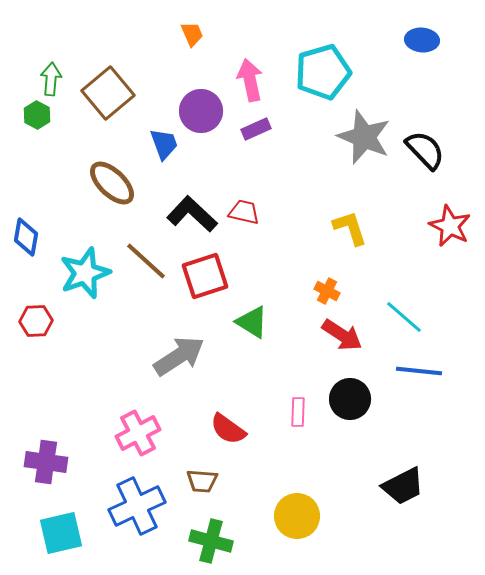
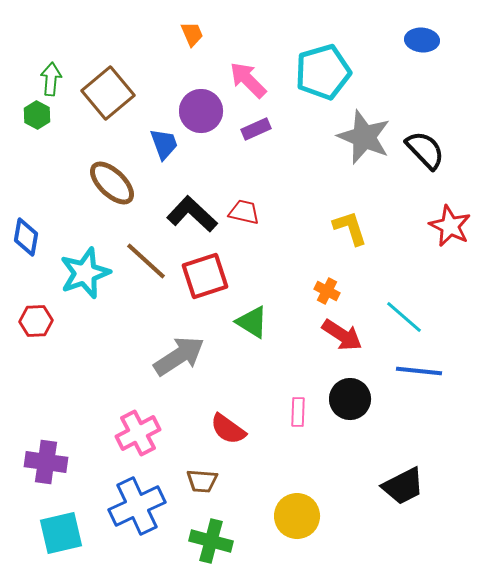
pink arrow: moved 2 px left; rotated 33 degrees counterclockwise
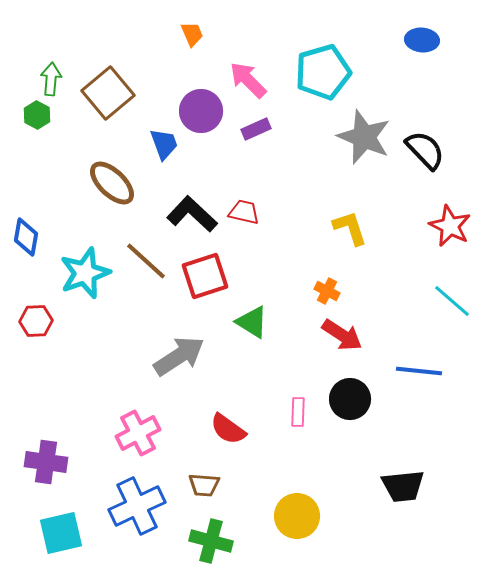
cyan line: moved 48 px right, 16 px up
brown trapezoid: moved 2 px right, 4 px down
black trapezoid: rotated 21 degrees clockwise
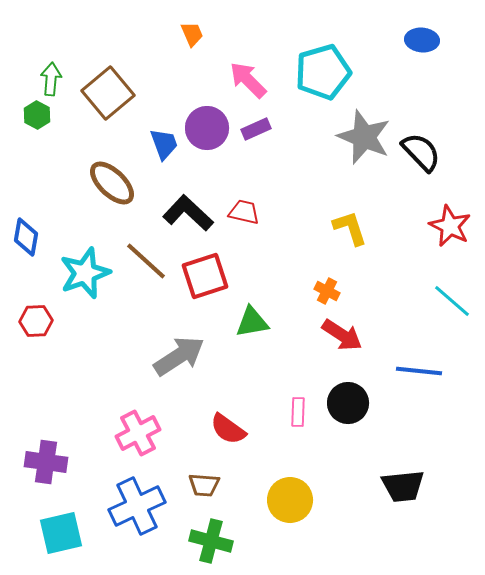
purple circle: moved 6 px right, 17 px down
black semicircle: moved 4 px left, 2 px down
black L-shape: moved 4 px left, 1 px up
green triangle: rotated 42 degrees counterclockwise
black circle: moved 2 px left, 4 px down
yellow circle: moved 7 px left, 16 px up
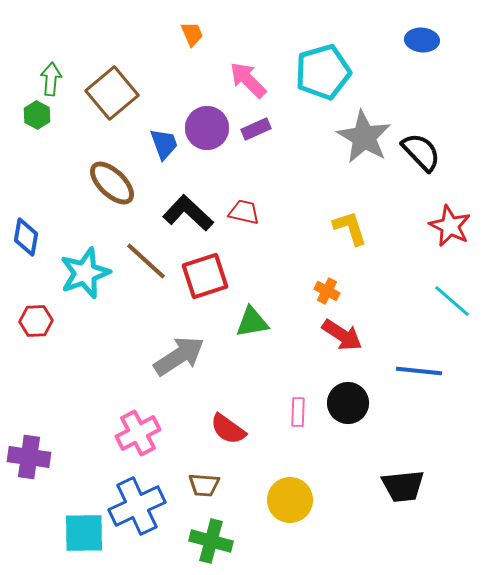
brown square: moved 4 px right
gray star: rotated 8 degrees clockwise
purple cross: moved 17 px left, 5 px up
cyan square: moved 23 px right; rotated 12 degrees clockwise
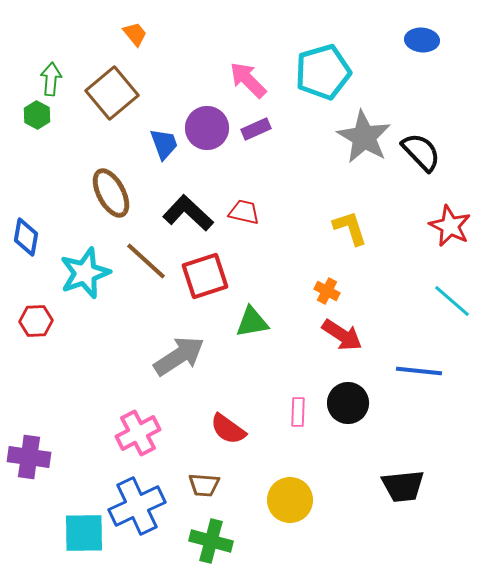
orange trapezoid: moved 57 px left; rotated 16 degrees counterclockwise
brown ellipse: moved 1 px left, 10 px down; rotated 18 degrees clockwise
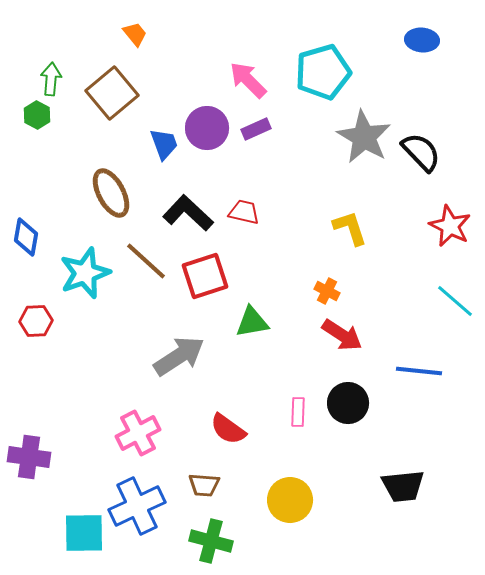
cyan line: moved 3 px right
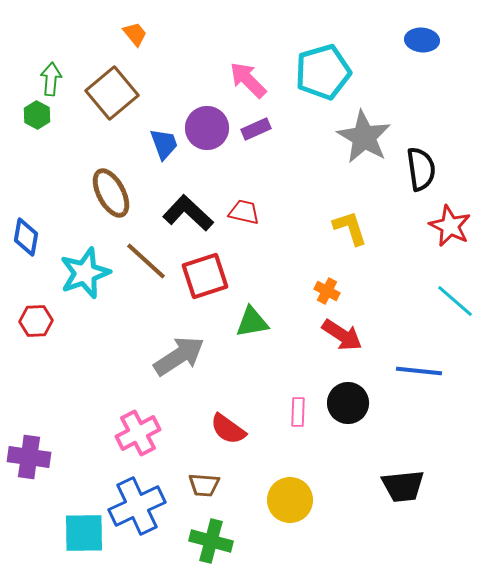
black semicircle: moved 17 px down; rotated 36 degrees clockwise
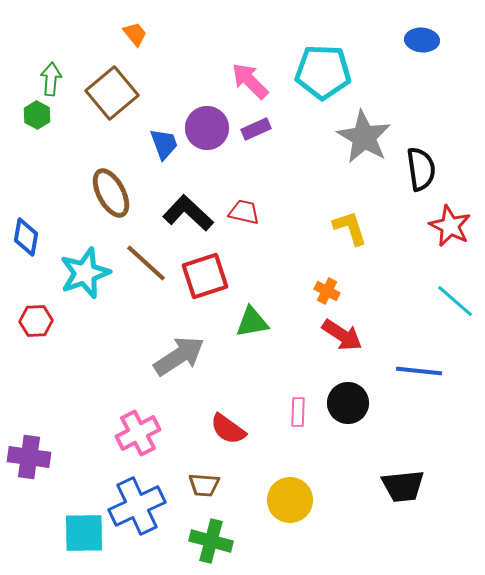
cyan pentagon: rotated 18 degrees clockwise
pink arrow: moved 2 px right, 1 px down
brown line: moved 2 px down
